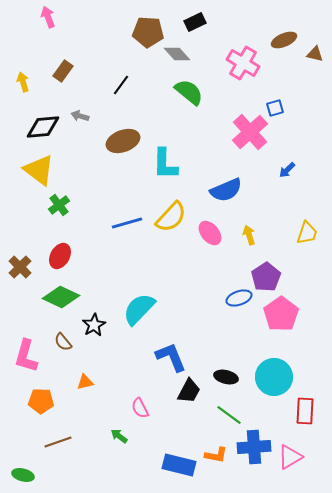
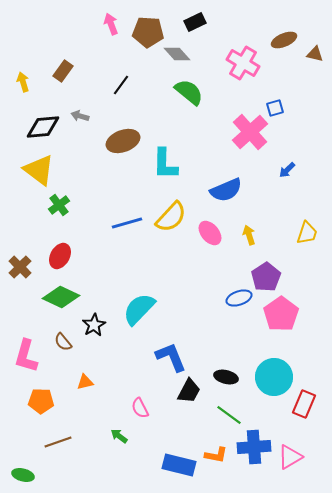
pink arrow at (48, 17): moved 63 px right, 7 px down
red rectangle at (305, 411): moved 1 px left, 7 px up; rotated 20 degrees clockwise
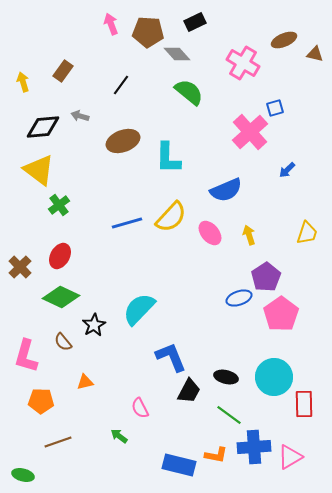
cyan L-shape at (165, 164): moved 3 px right, 6 px up
red rectangle at (304, 404): rotated 24 degrees counterclockwise
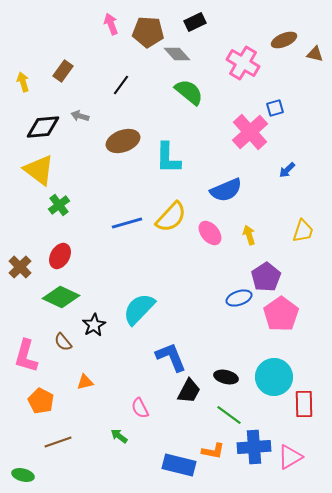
yellow trapezoid at (307, 233): moved 4 px left, 2 px up
orange pentagon at (41, 401): rotated 25 degrees clockwise
orange L-shape at (216, 455): moved 3 px left, 4 px up
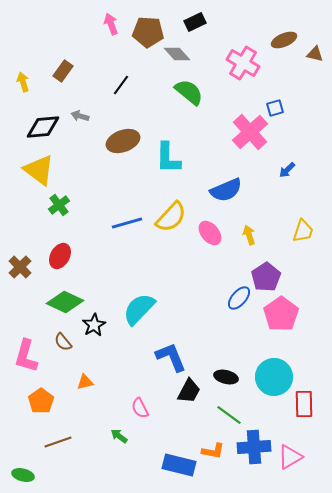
green diamond at (61, 297): moved 4 px right, 5 px down
blue ellipse at (239, 298): rotated 30 degrees counterclockwise
orange pentagon at (41, 401): rotated 10 degrees clockwise
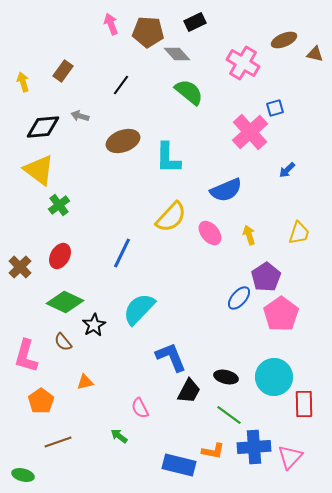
blue line at (127, 223): moved 5 px left, 30 px down; rotated 48 degrees counterclockwise
yellow trapezoid at (303, 231): moved 4 px left, 2 px down
pink triangle at (290, 457): rotated 16 degrees counterclockwise
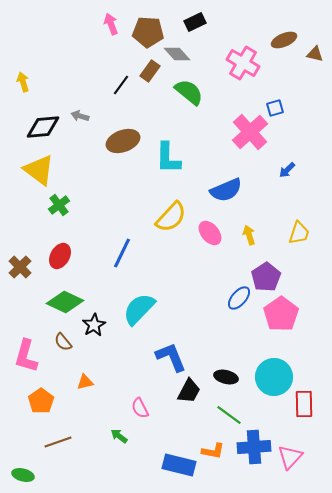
brown rectangle at (63, 71): moved 87 px right
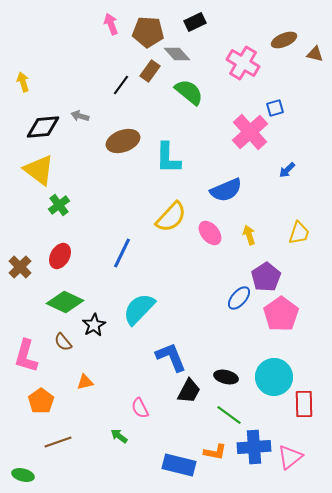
orange L-shape at (213, 451): moved 2 px right, 1 px down
pink triangle at (290, 457): rotated 8 degrees clockwise
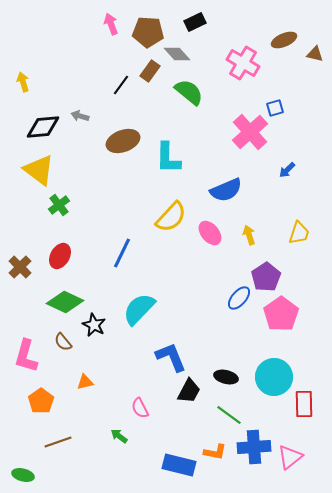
black star at (94, 325): rotated 15 degrees counterclockwise
